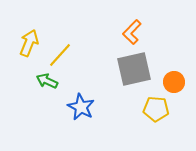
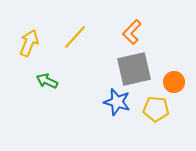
yellow line: moved 15 px right, 18 px up
blue star: moved 36 px right, 5 px up; rotated 12 degrees counterclockwise
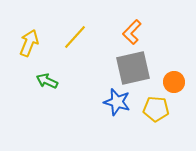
gray square: moved 1 px left, 1 px up
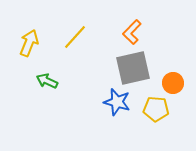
orange circle: moved 1 px left, 1 px down
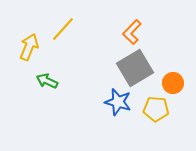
yellow line: moved 12 px left, 8 px up
yellow arrow: moved 4 px down
gray square: moved 2 px right; rotated 18 degrees counterclockwise
blue star: moved 1 px right
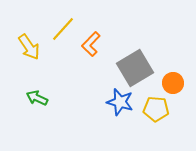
orange L-shape: moved 41 px left, 12 px down
yellow arrow: rotated 124 degrees clockwise
green arrow: moved 10 px left, 17 px down
blue star: moved 2 px right
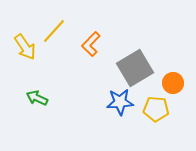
yellow line: moved 9 px left, 2 px down
yellow arrow: moved 4 px left
blue star: rotated 20 degrees counterclockwise
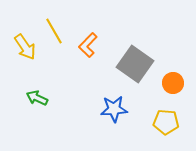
yellow line: rotated 72 degrees counterclockwise
orange L-shape: moved 3 px left, 1 px down
gray square: moved 4 px up; rotated 24 degrees counterclockwise
blue star: moved 6 px left, 7 px down
yellow pentagon: moved 10 px right, 13 px down
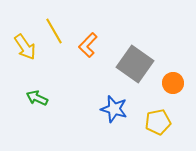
blue star: rotated 20 degrees clockwise
yellow pentagon: moved 8 px left; rotated 15 degrees counterclockwise
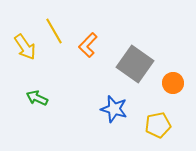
yellow pentagon: moved 3 px down
